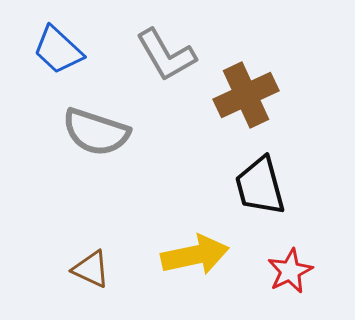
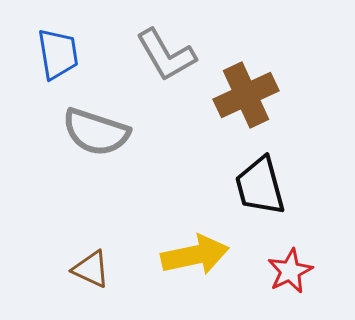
blue trapezoid: moved 4 px down; rotated 142 degrees counterclockwise
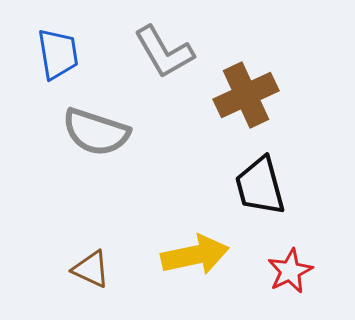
gray L-shape: moved 2 px left, 3 px up
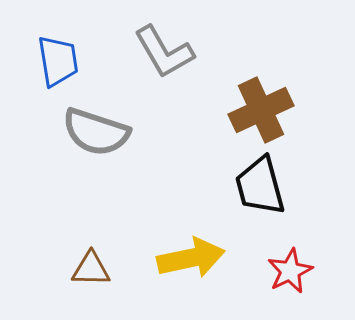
blue trapezoid: moved 7 px down
brown cross: moved 15 px right, 15 px down
yellow arrow: moved 4 px left, 3 px down
brown triangle: rotated 24 degrees counterclockwise
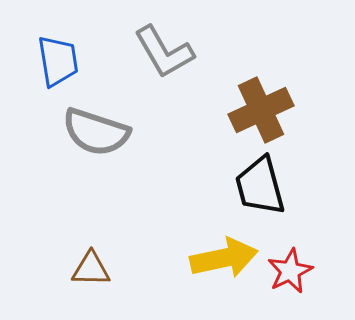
yellow arrow: moved 33 px right
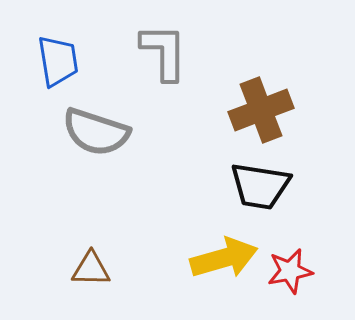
gray L-shape: rotated 150 degrees counterclockwise
brown cross: rotated 4 degrees clockwise
black trapezoid: rotated 66 degrees counterclockwise
yellow arrow: rotated 4 degrees counterclockwise
red star: rotated 15 degrees clockwise
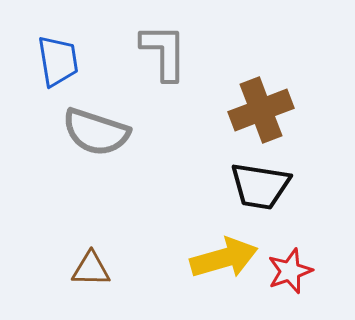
red star: rotated 9 degrees counterclockwise
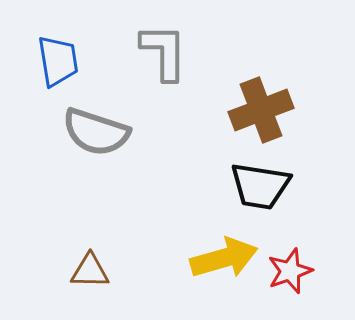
brown triangle: moved 1 px left, 2 px down
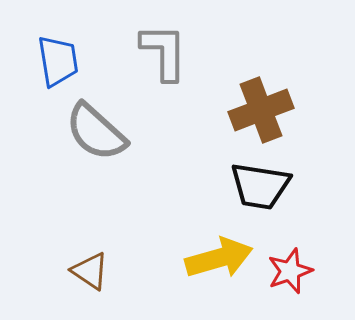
gray semicircle: rotated 24 degrees clockwise
yellow arrow: moved 5 px left
brown triangle: rotated 33 degrees clockwise
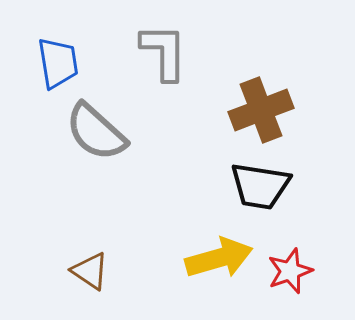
blue trapezoid: moved 2 px down
